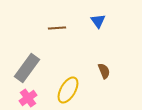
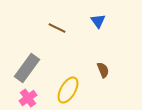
brown line: rotated 30 degrees clockwise
brown semicircle: moved 1 px left, 1 px up
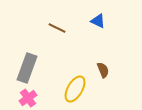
blue triangle: rotated 28 degrees counterclockwise
gray rectangle: rotated 16 degrees counterclockwise
yellow ellipse: moved 7 px right, 1 px up
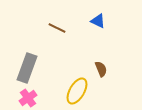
brown semicircle: moved 2 px left, 1 px up
yellow ellipse: moved 2 px right, 2 px down
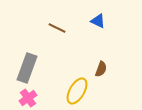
brown semicircle: rotated 42 degrees clockwise
